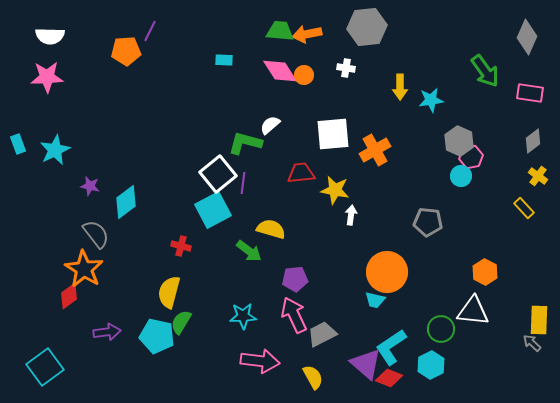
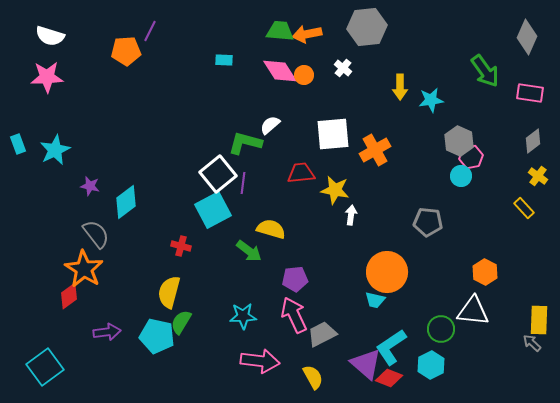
white semicircle at (50, 36): rotated 16 degrees clockwise
white cross at (346, 68): moved 3 px left; rotated 30 degrees clockwise
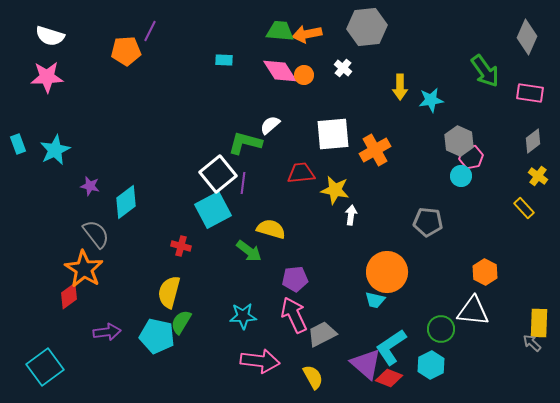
yellow rectangle at (539, 320): moved 3 px down
